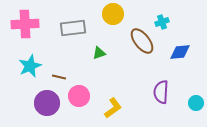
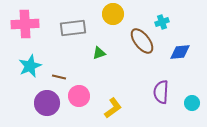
cyan circle: moved 4 px left
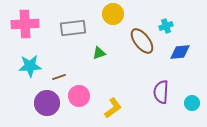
cyan cross: moved 4 px right, 4 px down
cyan star: rotated 20 degrees clockwise
brown line: rotated 32 degrees counterclockwise
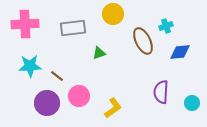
brown ellipse: moved 1 px right; rotated 12 degrees clockwise
brown line: moved 2 px left, 1 px up; rotated 56 degrees clockwise
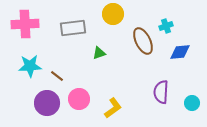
pink circle: moved 3 px down
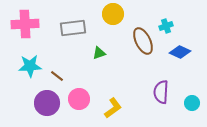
blue diamond: rotated 30 degrees clockwise
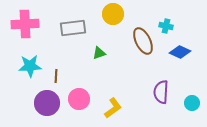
cyan cross: rotated 32 degrees clockwise
brown line: moved 1 px left; rotated 56 degrees clockwise
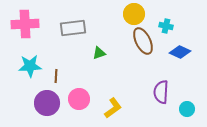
yellow circle: moved 21 px right
cyan circle: moved 5 px left, 6 px down
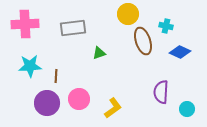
yellow circle: moved 6 px left
brown ellipse: rotated 8 degrees clockwise
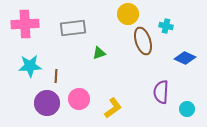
blue diamond: moved 5 px right, 6 px down
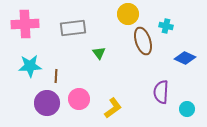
green triangle: rotated 48 degrees counterclockwise
